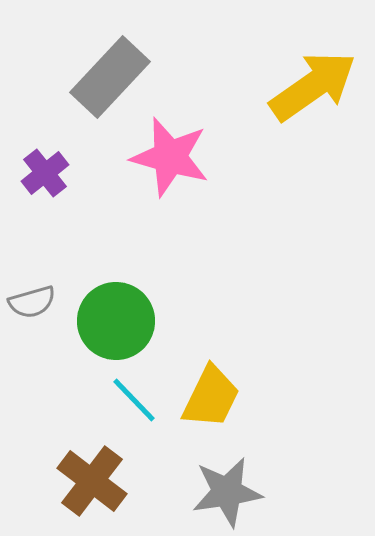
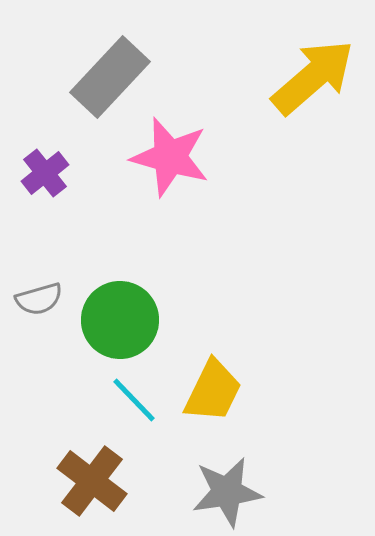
yellow arrow: moved 9 px up; rotated 6 degrees counterclockwise
gray semicircle: moved 7 px right, 3 px up
green circle: moved 4 px right, 1 px up
yellow trapezoid: moved 2 px right, 6 px up
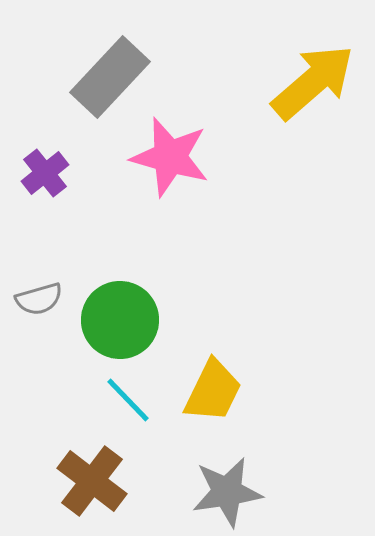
yellow arrow: moved 5 px down
cyan line: moved 6 px left
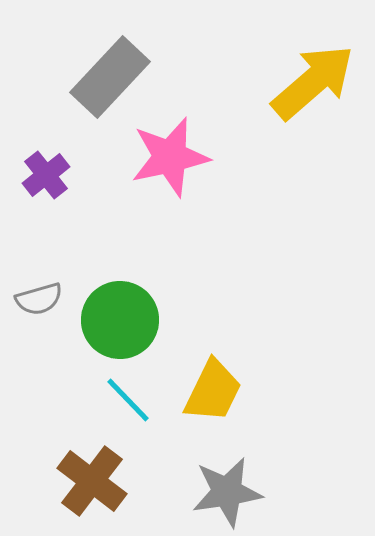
pink star: rotated 28 degrees counterclockwise
purple cross: moved 1 px right, 2 px down
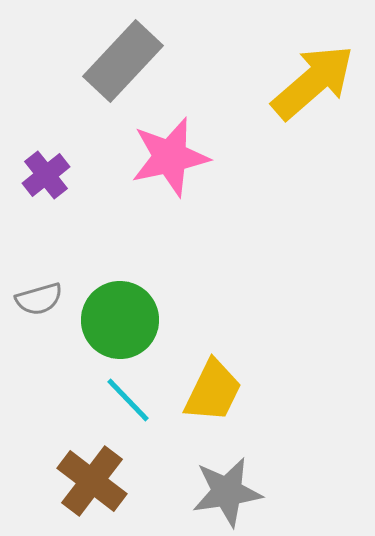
gray rectangle: moved 13 px right, 16 px up
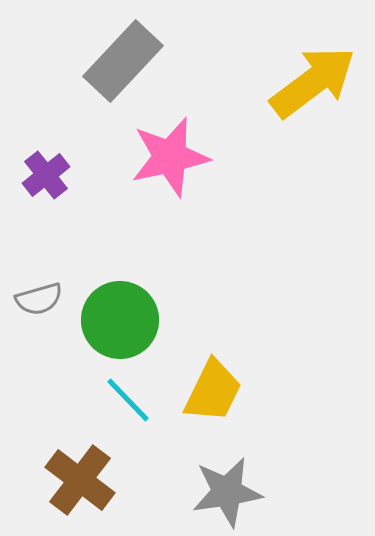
yellow arrow: rotated 4 degrees clockwise
brown cross: moved 12 px left, 1 px up
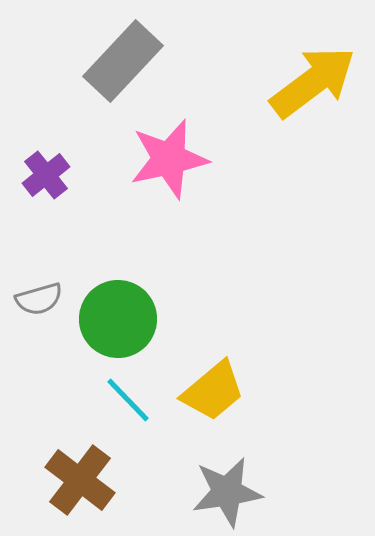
pink star: moved 1 px left, 2 px down
green circle: moved 2 px left, 1 px up
yellow trapezoid: rotated 24 degrees clockwise
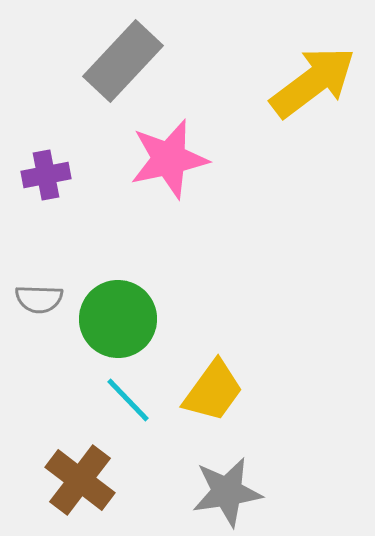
purple cross: rotated 27 degrees clockwise
gray semicircle: rotated 18 degrees clockwise
yellow trapezoid: rotated 14 degrees counterclockwise
